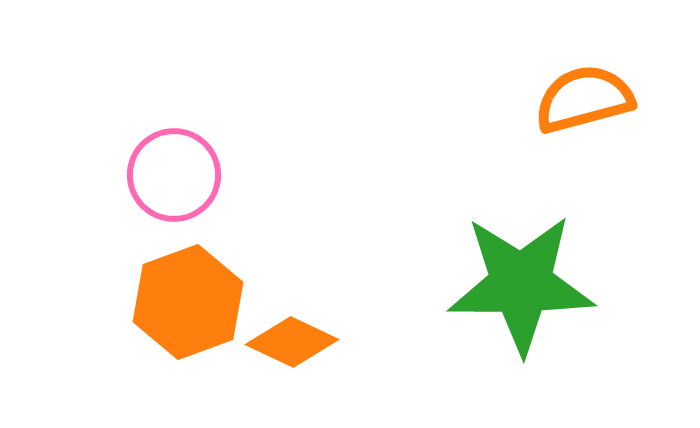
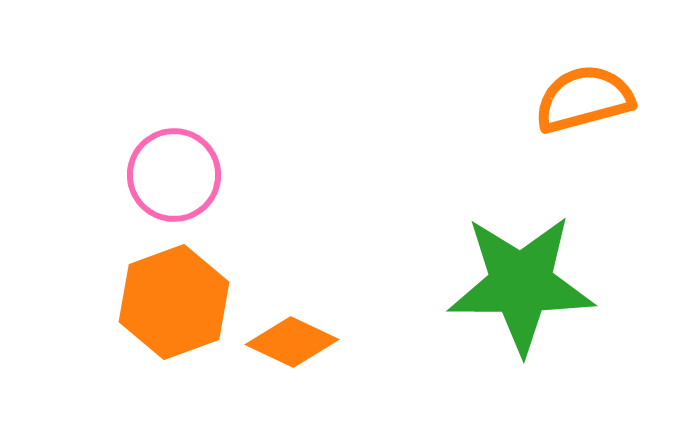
orange hexagon: moved 14 px left
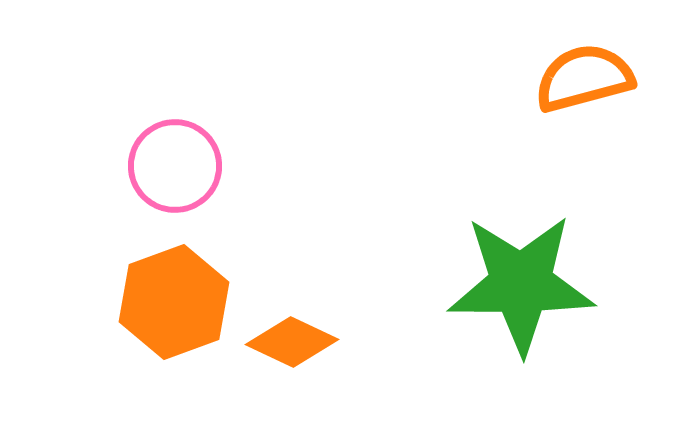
orange semicircle: moved 21 px up
pink circle: moved 1 px right, 9 px up
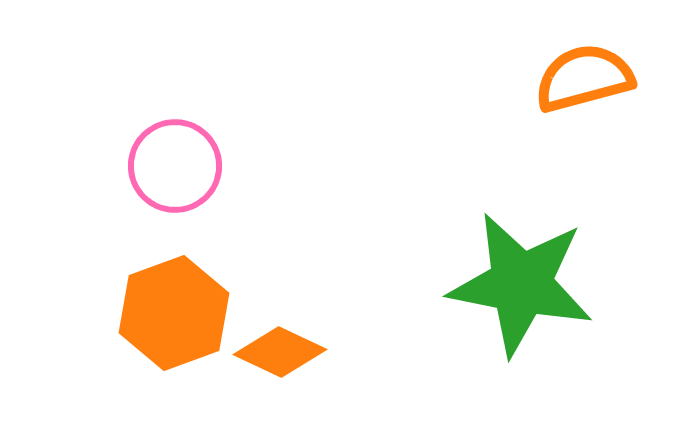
green star: rotated 11 degrees clockwise
orange hexagon: moved 11 px down
orange diamond: moved 12 px left, 10 px down
